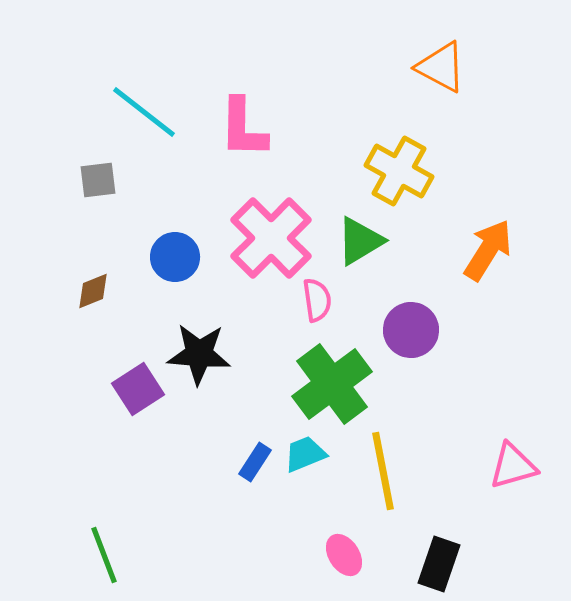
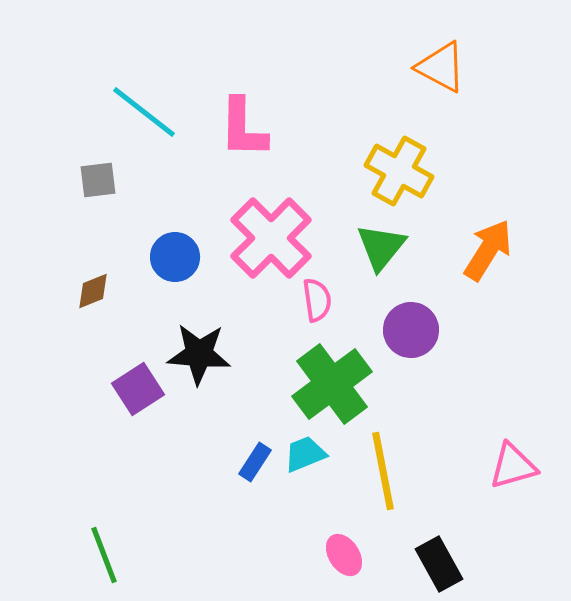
green triangle: moved 21 px right, 6 px down; rotated 20 degrees counterclockwise
black rectangle: rotated 48 degrees counterclockwise
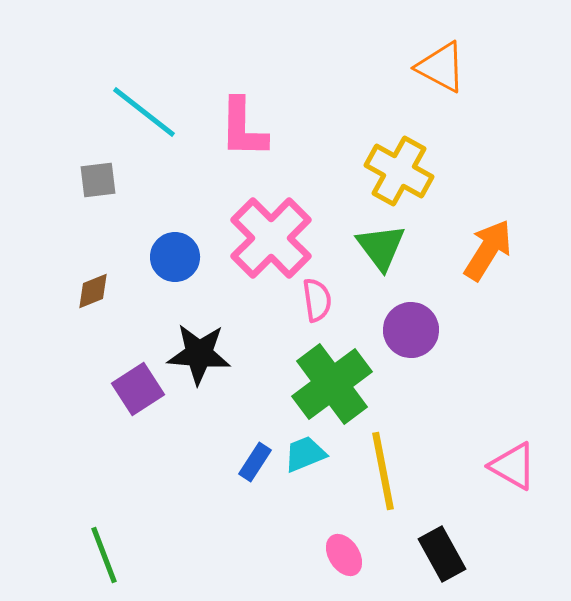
green triangle: rotated 16 degrees counterclockwise
pink triangle: rotated 46 degrees clockwise
black rectangle: moved 3 px right, 10 px up
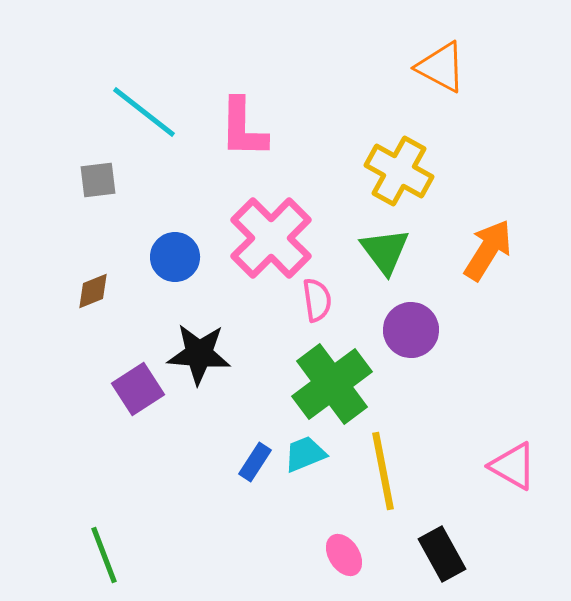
green triangle: moved 4 px right, 4 px down
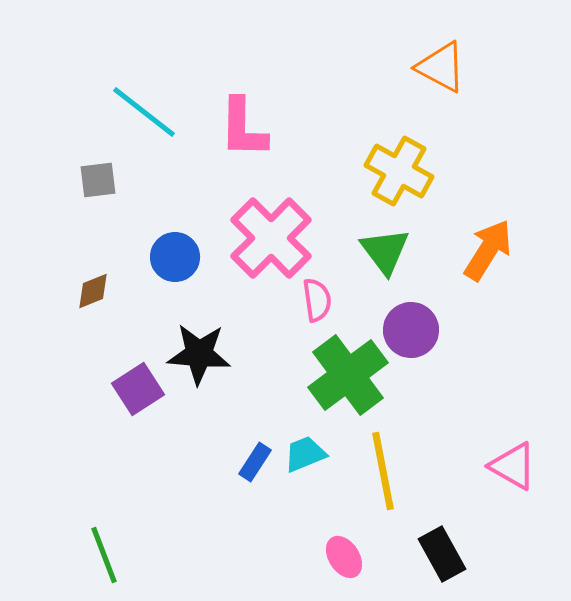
green cross: moved 16 px right, 9 px up
pink ellipse: moved 2 px down
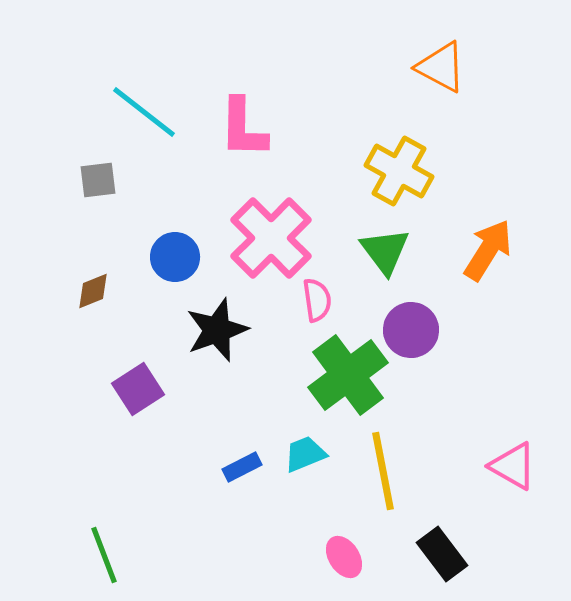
black star: moved 18 px right, 24 px up; rotated 24 degrees counterclockwise
blue rectangle: moved 13 px left, 5 px down; rotated 30 degrees clockwise
black rectangle: rotated 8 degrees counterclockwise
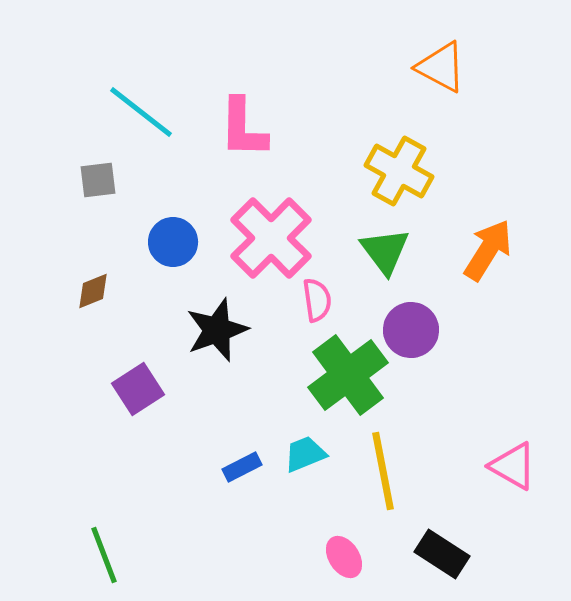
cyan line: moved 3 px left
blue circle: moved 2 px left, 15 px up
black rectangle: rotated 20 degrees counterclockwise
